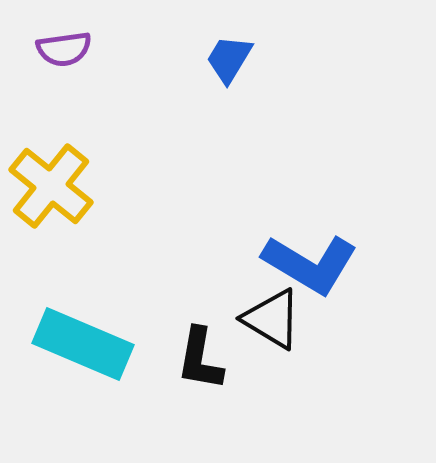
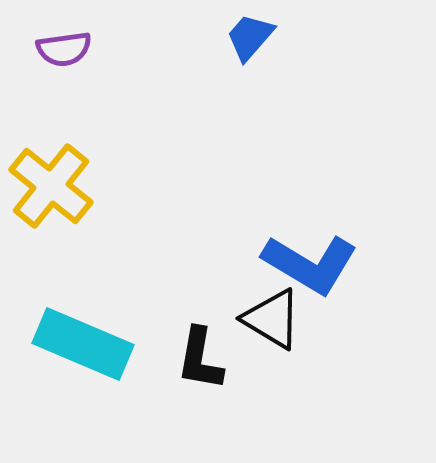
blue trapezoid: moved 21 px right, 22 px up; rotated 10 degrees clockwise
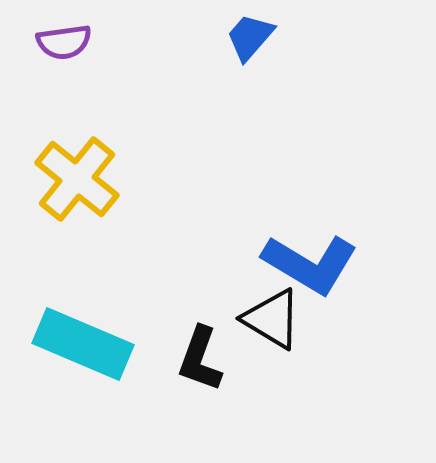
purple semicircle: moved 7 px up
yellow cross: moved 26 px right, 7 px up
black L-shape: rotated 10 degrees clockwise
